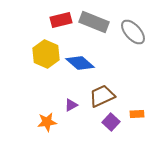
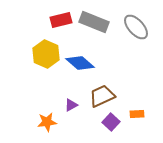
gray ellipse: moved 3 px right, 5 px up
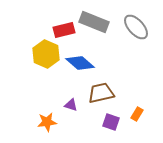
red rectangle: moved 3 px right, 10 px down
brown trapezoid: moved 1 px left, 3 px up; rotated 12 degrees clockwise
purple triangle: rotated 48 degrees clockwise
orange rectangle: rotated 56 degrees counterclockwise
purple square: rotated 24 degrees counterclockwise
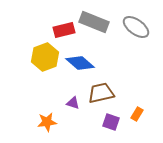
gray ellipse: rotated 12 degrees counterclockwise
yellow hexagon: moved 1 px left, 3 px down; rotated 16 degrees clockwise
purple triangle: moved 2 px right, 2 px up
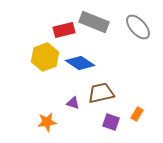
gray ellipse: moved 2 px right; rotated 12 degrees clockwise
blue diamond: rotated 8 degrees counterclockwise
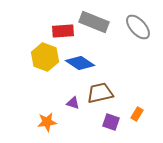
red rectangle: moved 1 px left, 1 px down; rotated 10 degrees clockwise
yellow hexagon: rotated 20 degrees counterclockwise
brown trapezoid: moved 1 px left
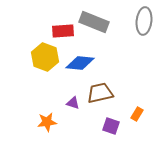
gray ellipse: moved 6 px right, 6 px up; rotated 48 degrees clockwise
blue diamond: rotated 28 degrees counterclockwise
purple square: moved 4 px down
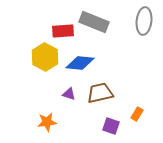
yellow hexagon: rotated 8 degrees clockwise
purple triangle: moved 4 px left, 9 px up
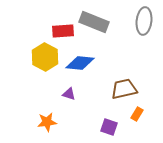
brown trapezoid: moved 24 px right, 4 px up
purple square: moved 2 px left, 1 px down
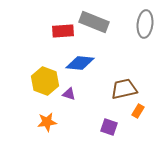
gray ellipse: moved 1 px right, 3 px down
yellow hexagon: moved 24 px down; rotated 8 degrees counterclockwise
orange rectangle: moved 1 px right, 3 px up
